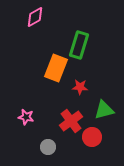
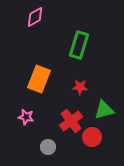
orange rectangle: moved 17 px left, 11 px down
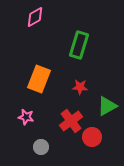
green triangle: moved 3 px right, 4 px up; rotated 15 degrees counterclockwise
gray circle: moved 7 px left
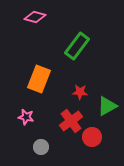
pink diamond: rotated 45 degrees clockwise
green rectangle: moved 2 px left, 1 px down; rotated 20 degrees clockwise
red star: moved 5 px down
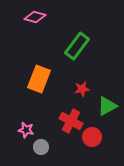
red star: moved 2 px right, 3 px up; rotated 14 degrees counterclockwise
pink star: moved 13 px down
red cross: rotated 25 degrees counterclockwise
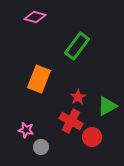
red star: moved 4 px left, 8 px down; rotated 21 degrees counterclockwise
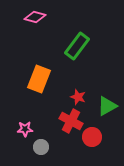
red star: rotated 21 degrees counterclockwise
pink star: moved 1 px left, 1 px up; rotated 14 degrees counterclockwise
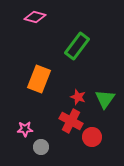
green triangle: moved 2 px left, 7 px up; rotated 25 degrees counterclockwise
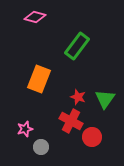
pink star: rotated 14 degrees counterclockwise
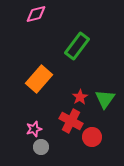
pink diamond: moved 1 px right, 3 px up; rotated 30 degrees counterclockwise
orange rectangle: rotated 20 degrees clockwise
red star: moved 2 px right; rotated 21 degrees clockwise
pink star: moved 9 px right
